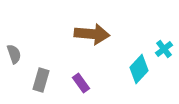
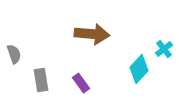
gray rectangle: rotated 25 degrees counterclockwise
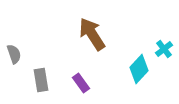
brown arrow: rotated 128 degrees counterclockwise
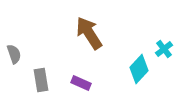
brown arrow: moved 3 px left, 1 px up
purple rectangle: rotated 30 degrees counterclockwise
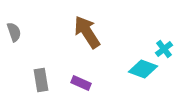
brown arrow: moved 2 px left, 1 px up
gray semicircle: moved 22 px up
cyan diamond: moved 4 px right; rotated 68 degrees clockwise
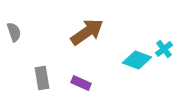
brown arrow: rotated 88 degrees clockwise
cyan diamond: moved 6 px left, 9 px up
gray rectangle: moved 1 px right, 2 px up
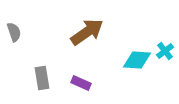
cyan cross: moved 1 px right, 2 px down
cyan diamond: rotated 16 degrees counterclockwise
